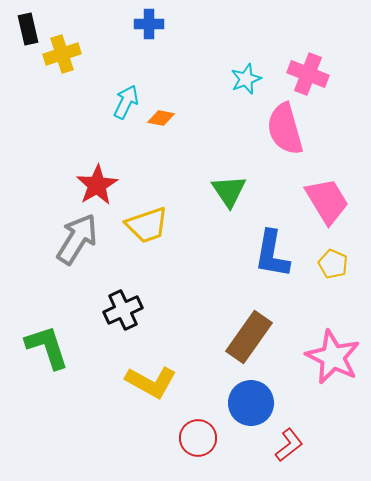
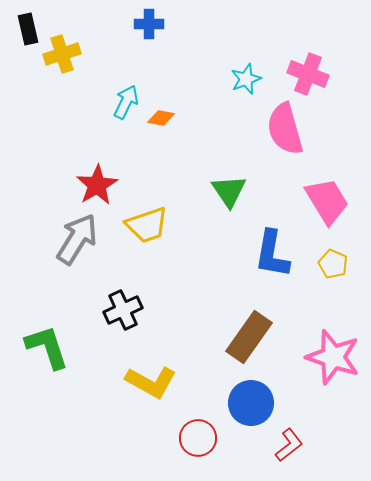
pink star: rotated 8 degrees counterclockwise
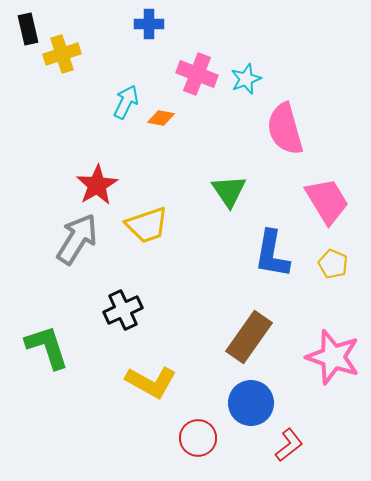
pink cross: moved 111 px left
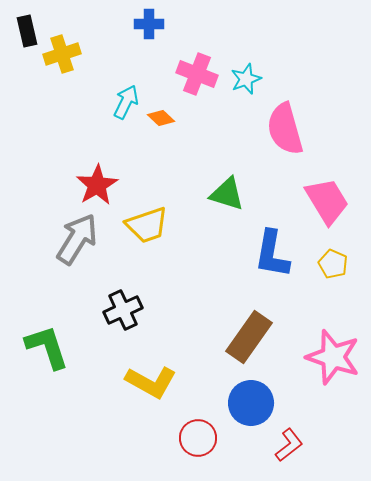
black rectangle: moved 1 px left, 2 px down
orange diamond: rotated 32 degrees clockwise
green triangle: moved 2 px left, 3 px down; rotated 39 degrees counterclockwise
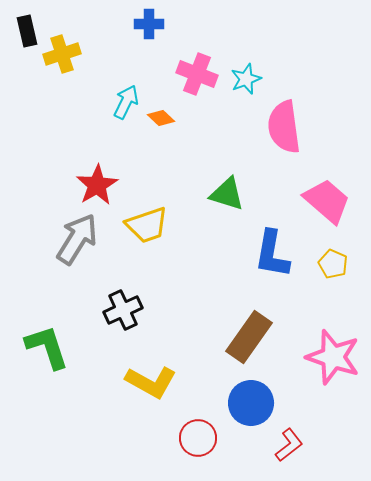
pink semicircle: moved 1 px left, 2 px up; rotated 8 degrees clockwise
pink trapezoid: rotated 18 degrees counterclockwise
